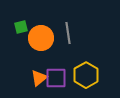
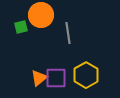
orange circle: moved 23 px up
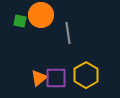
green square: moved 1 px left, 6 px up; rotated 24 degrees clockwise
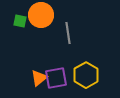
purple square: rotated 10 degrees counterclockwise
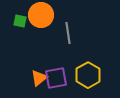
yellow hexagon: moved 2 px right
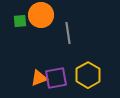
green square: rotated 16 degrees counterclockwise
orange triangle: rotated 18 degrees clockwise
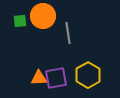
orange circle: moved 2 px right, 1 px down
orange triangle: rotated 18 degrees clockwise
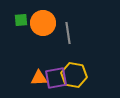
orange circle: moved 7 px down
green square: moved 1 px right, 1 px up
yellow hexagon: moved 14 px left; rotated 20 degrees counterclockwise
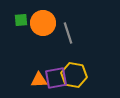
gray line: rotated 10 degrees counterclockwise
orange triangle: moved 2 px down
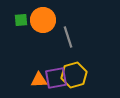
orange circle: moved 3 px up
gray line: moved 4 px down
yellow hexagon: rotated 25 degrees counterclockwise
